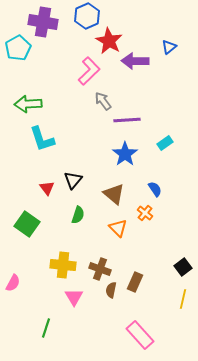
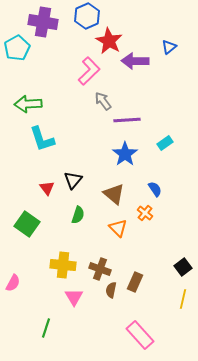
cyan pentagon: moved 1 px left
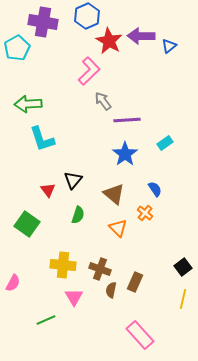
blue triangle: moved 1 px up
purple arrow: moved 6 px right, 25 px up
red triangle: moved 1 px right, 2 px down
green line: moved 8 px up; rotated 48 degrees clockwise
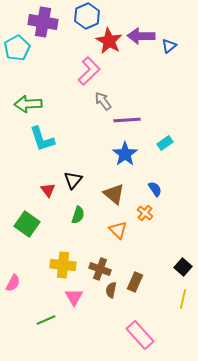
orange triangle: moved 2 px down
black square: rotated 12 degrees counterclockwise
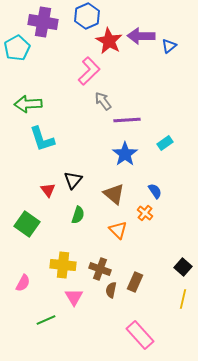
blue semicircle: moved 2 px down
pink semicircle: moved 10 px right
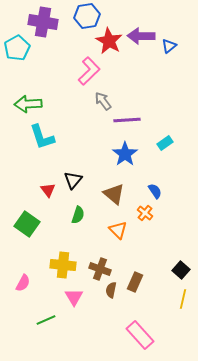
blue hexagon: rotated 15 degrees clockwise
cyan L-shape: moved 2 px up
black square: moved 2 px left, 3 px down
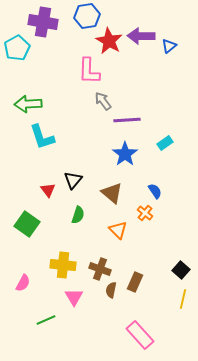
pink L-shape: rotated 136 degrees clockwise
brown triangle: moved 2 px left, 1 px up
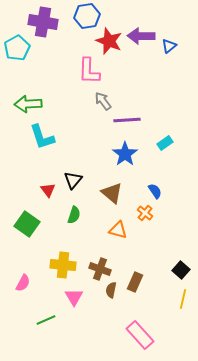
red star: rotated 8 degrees counterclockwise
green semicircle: moved 4 px left
orange triangle: rotated 30 degrees counterclockwise
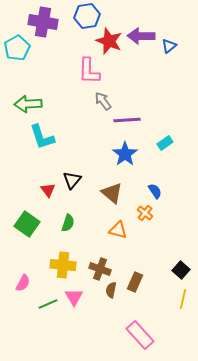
black triangle: moved 1 px left
green semicircle: moved 6 px left, 8 px down
green line: moved 2 px right, 16 px up
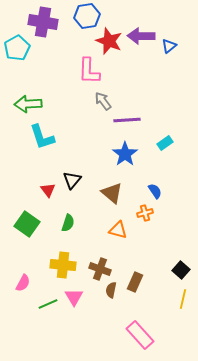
orange cross: rotated 35 degrees clockwise
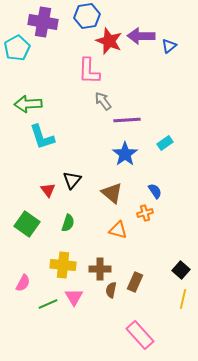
brown cross: rotated 20 degrees counterclockwise
